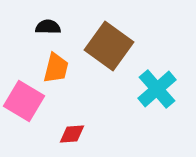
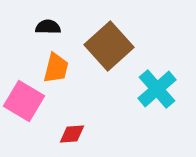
brown square: rotated 12 degrees clockwise
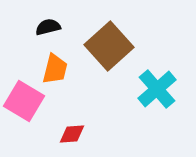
black semicircle: rotated 15 degrees counterclockwise
orange trapezoid: moved 1 px left, 1 px down
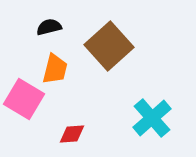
black semicircle: moved 1 px right
cyan cross: moved 5 px left, 29 px down
pink square: moved 2 px up
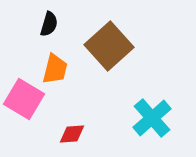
black semicircle: moved 3 px up; rotated 120 degrees clockwise
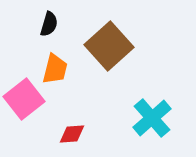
pink square: rotated 21 degrees clockwise
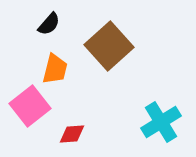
black semicircle: rotated 25 degrees clockwise
pink square: moved 6 px right, 7 px down
cyan cross: moved 9 px right, 4 px down; rotated 9 degrees clockwise
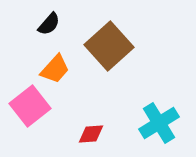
orange trapezoid: rotated 28 degrees clockwise
cyan cross: moved 2 px left, 1 px down
red diamond: moved 19 px right
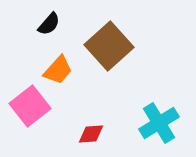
orange trapezoid: moved 3 px right, 1 px down
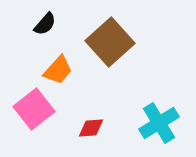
black semicircle: moved 4 px left
brown square: moved 1 px right, 4 px up
pink square: moved 4 px right, 3 px down
red diamond: moved 6 px up
